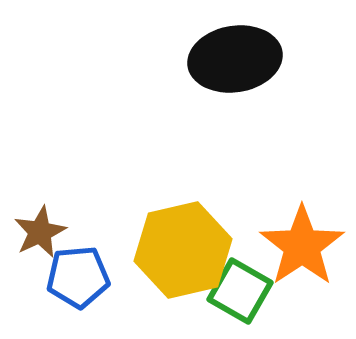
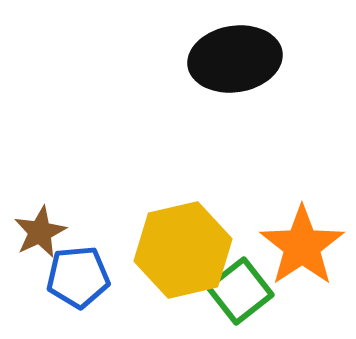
green square: rotated 22 degrees clockwise
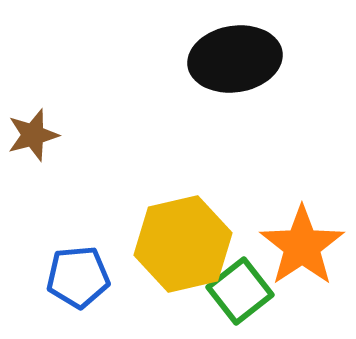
brown star: moved 7 px left, 97 px up; rotated 10 degrees clockwise
yellow hexagon: moved 6 px up
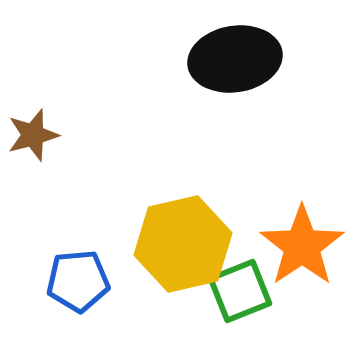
blue pentagon: moved 4 px down
green square: rotated 16 degrees clockwise
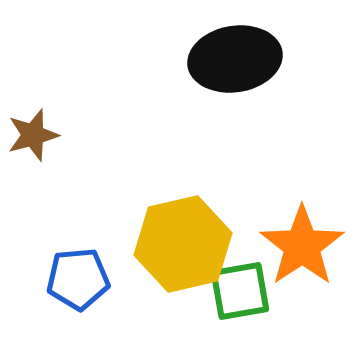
blue pentagon: moved 2 px up
green square: rotated 12 degrees clockwise
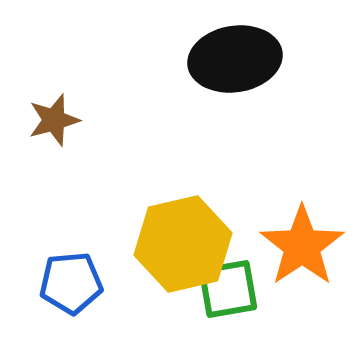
brown star: moved 21 px right, 15 px up
blue pentagon: moved 7 px left, 4 px down
green square: moved 12 px left, 2 px up
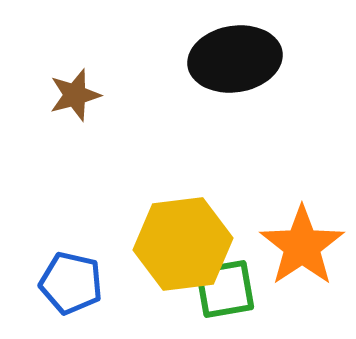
brown star: moved 21 px right, 25 px up
yellow hexagon: rotated 6 degrees clockwise
blue pentagon: rotated 18 degrees clockwise
green square: moved 3 px left
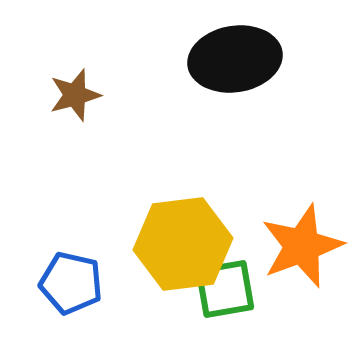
orange star: rotated 14 degrees clockwise
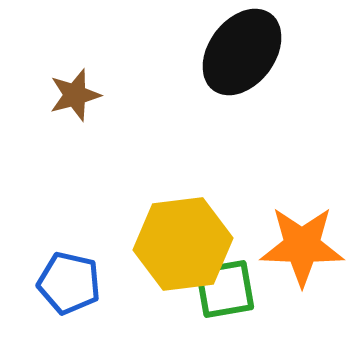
black ellipse: moved 7 px right, 7 px up; rotated 44 degrees counterclockwise
orange star: rotated 22 degrees clockwise
blue pentagon: moved 2 px left
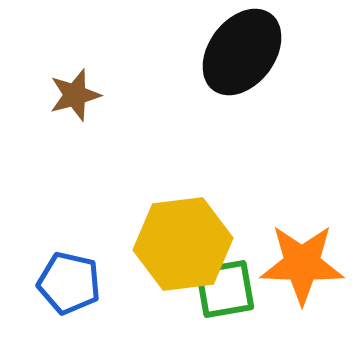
orange star: moved 18 px down
